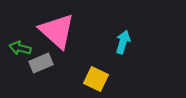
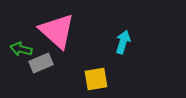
green arrow: moved 1 px right, 1 px down
yellow square: rotated 35 degrees counterclockwise
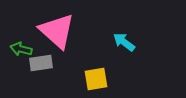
cyan arrow: moved 1 px right; rotated 70 degrees counterclockwise
gray rectangle: rotated 15 degrees clockwise
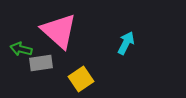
pink triangle: moved 2 px right
cyan arrow: moved 2 px right, 1 px down; rotated 80 degrees clockwise
yellow square: moved 15 px left; rotated 25 degrees counterclockwise
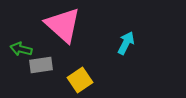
pink triangle: moved 4 px right, 6 px up
gray rectangle: moved 2 px down
yellow square: moved 1 px left, 1 px down
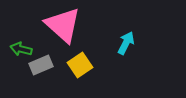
gray rectangle: rotated 15 degrees counterclockwise
yellow square: moved 15 px up
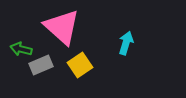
pink triangle: moved 1 px left, 2 px down
cyan arrow: rotated 10 degrees counterclockwise
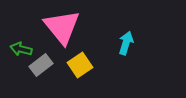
pink triangle: rotated 9 degrees clockwise
gray rectangle: rotated 15 degrees counterclockwise
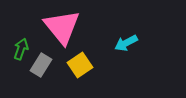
cyan arrow: rotated 135 degrees counterclockwise
green arrow: rotated 95 degrees clockwise
gray rectangle: rotated 20 degrees counterclockwise
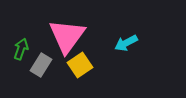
pink triangle: moved 5 px right, 9 px down; rotated 15 degrees clockwise
